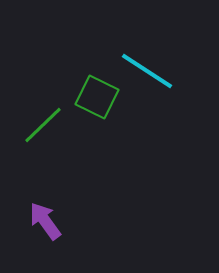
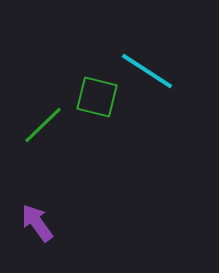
green square: rotated 12 degrees counterclockwise
purple arrow: moved 8 px left, 2 px down
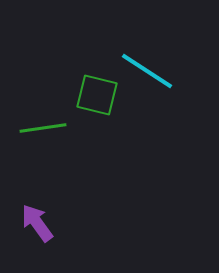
green square: moved 2 px up
green line: moved 3 px down; rotated 36 degrees clockwise
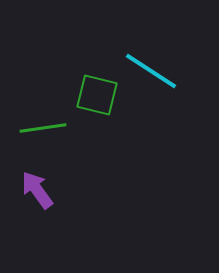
cyan line: moved 4 px right
purple arrow: moved 33 px up
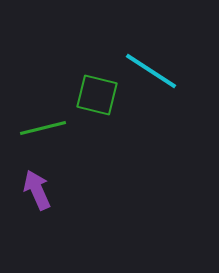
green line: rotated 6 degrees counterclockwise
purple arrow: rotated 12 degrees clockwise
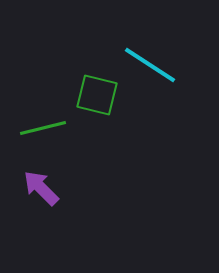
cyan line: moved 1 px left, 6 px up
purple arrow: moved 4 px right, 2 px up; rotated 21 degrees counterclockwise
